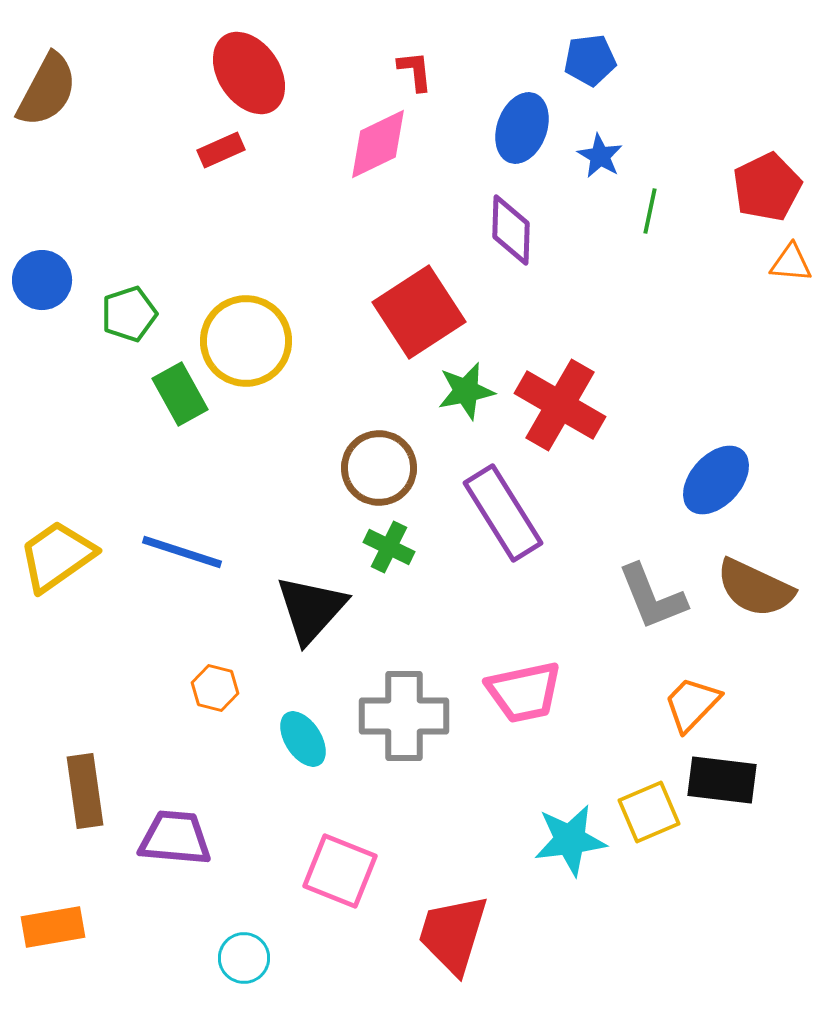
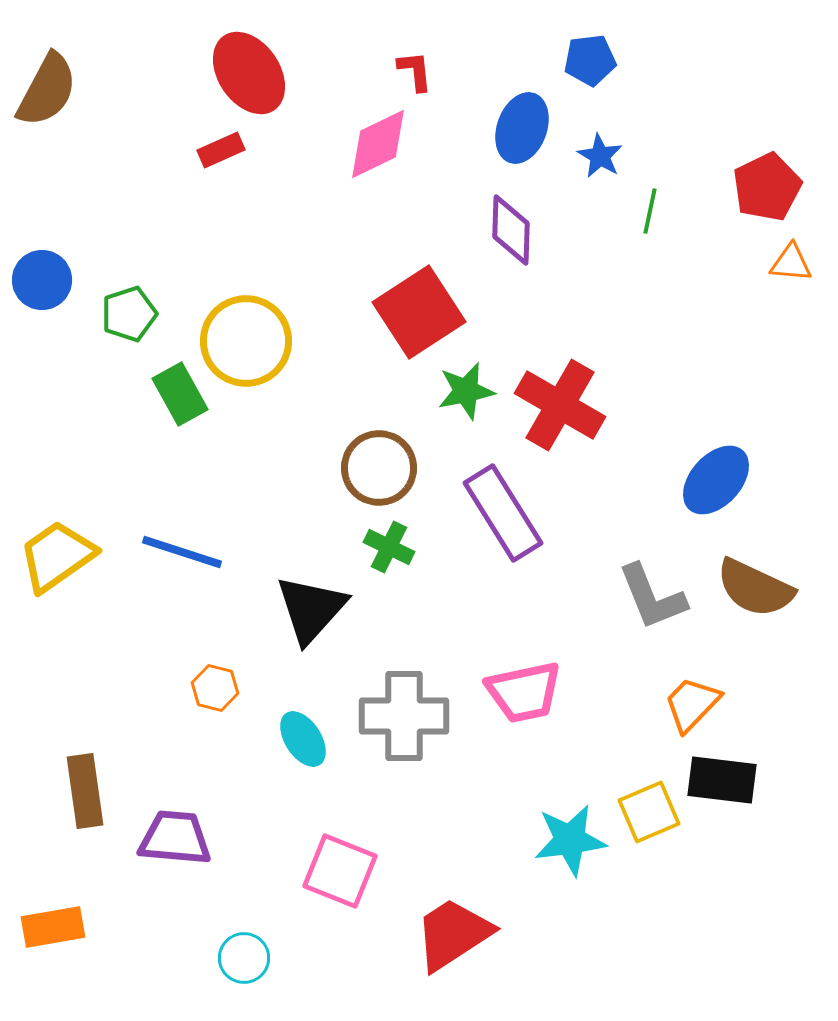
red trapezoid at (453, 934): rotated 40 degrees clockwise
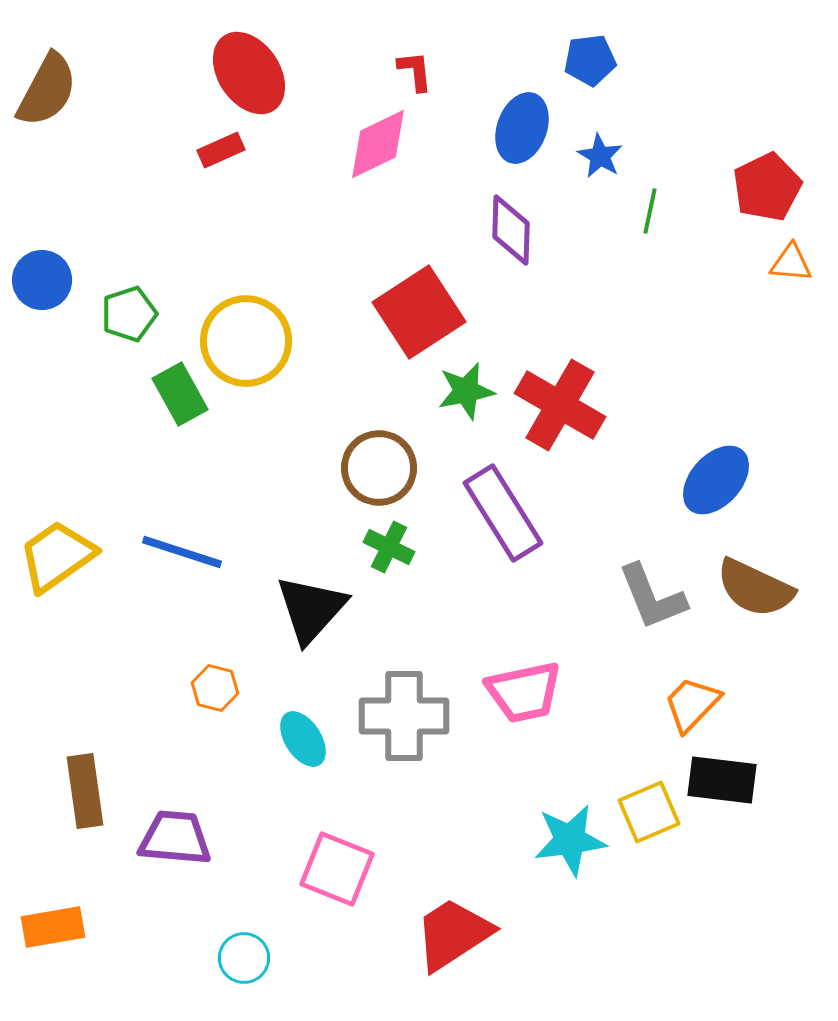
pink square at (340, 871): moved 3 px left, 2 px up
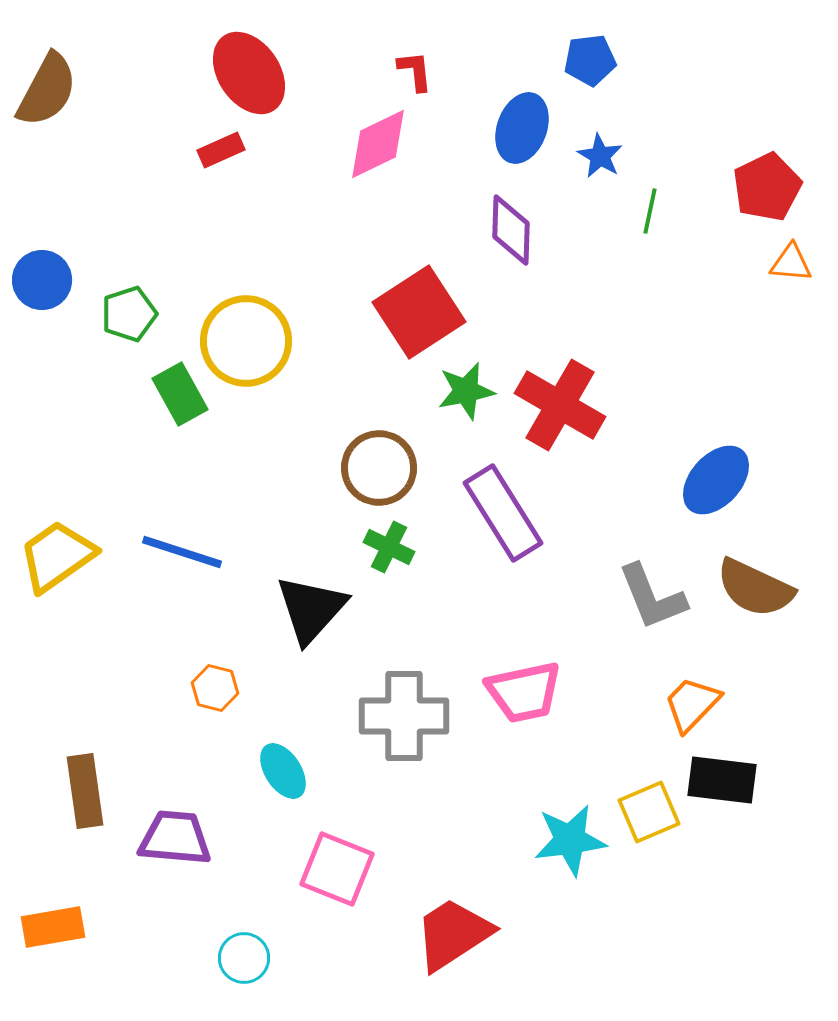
cyan ellipse at (303, 739): moved 20 px left, 32 px down
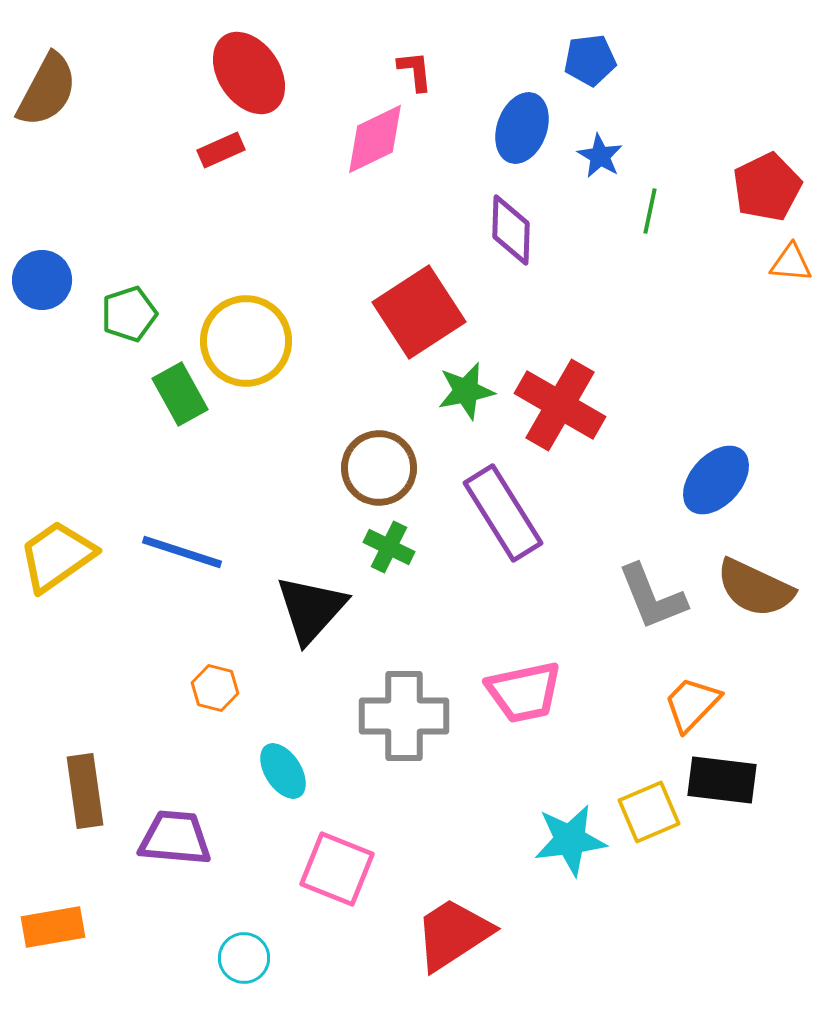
pink diamond at (378, 144): moved 3 px left, 5 px up
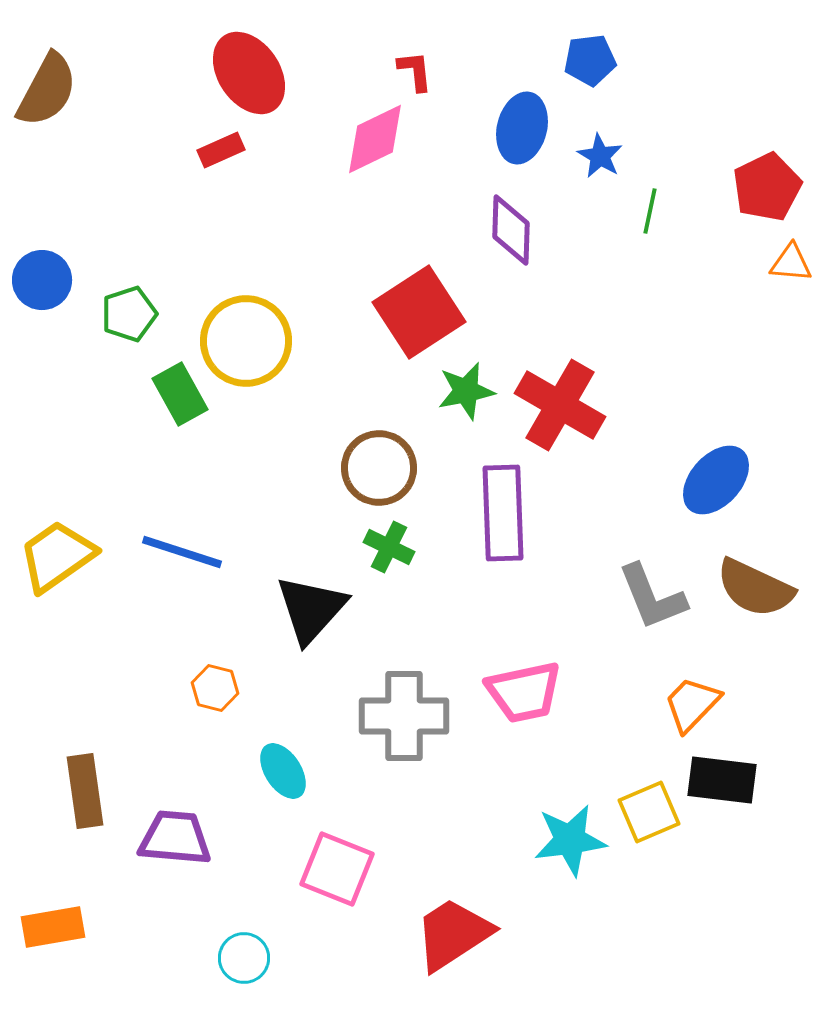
blue ellipse at (522, 128): rotated 6 degrees counterclockwise
purple rectangle at (503, 513): rotated 30 degrees clockwise
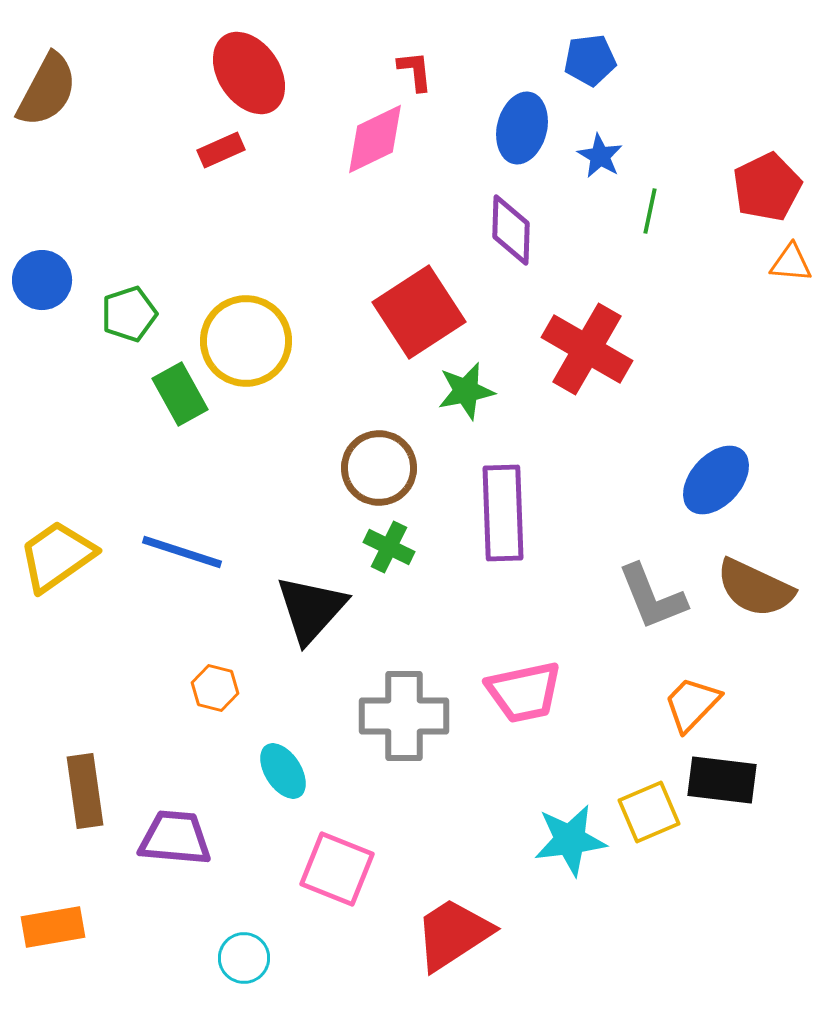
red cross at (560, 405): moved 27 px right, 56 px up
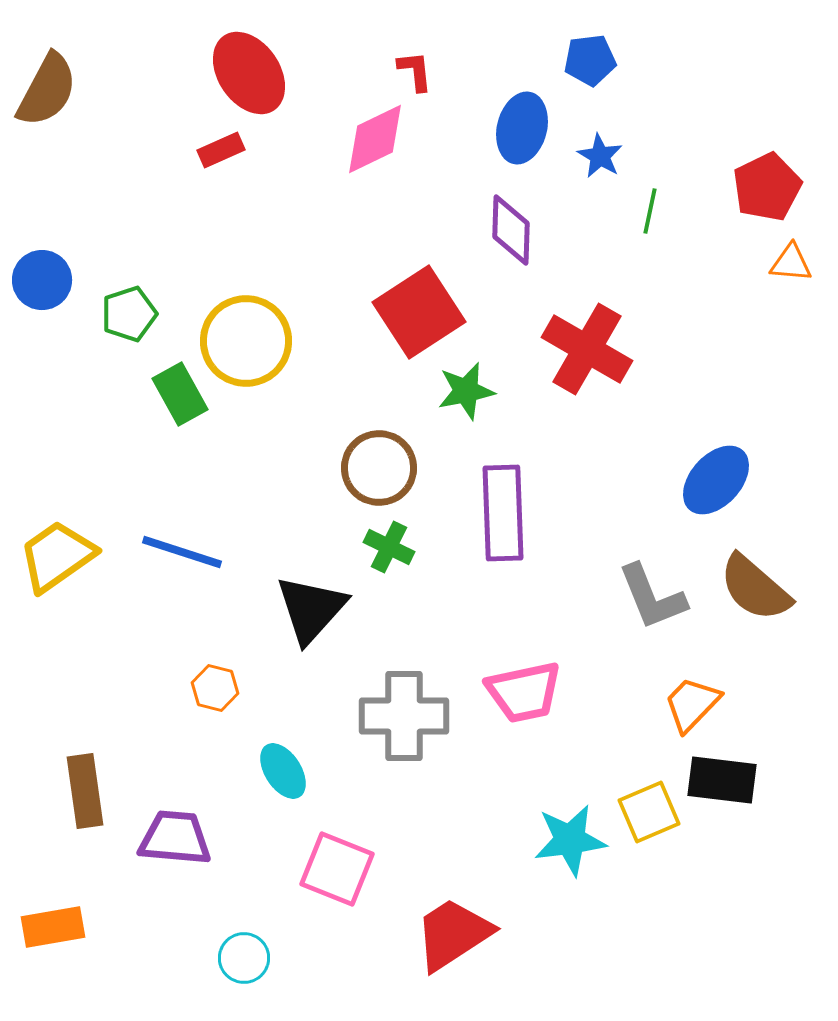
brown semicircle at (755, 588): rotated 16 degrees clockwise
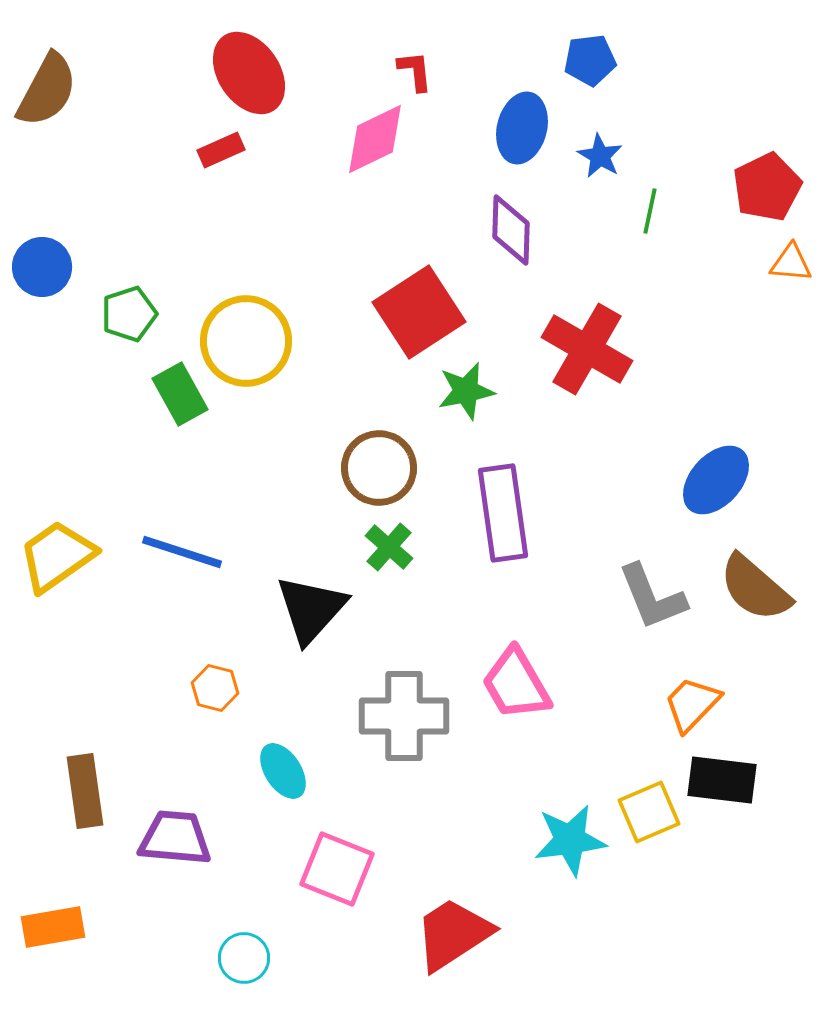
blue circle at (42, 280): moved 13 px up
purple rectangle at (503, 513): rotated 6 degrees counterclockwise
green cross at (389, 547): rotated 15 degrees clockwise
pink trapezoid at (524, 692): moved 8 px left, 8 px up; rotated 72 degrees clockwise
